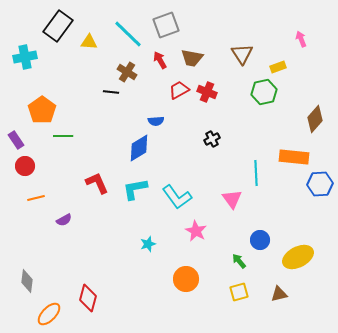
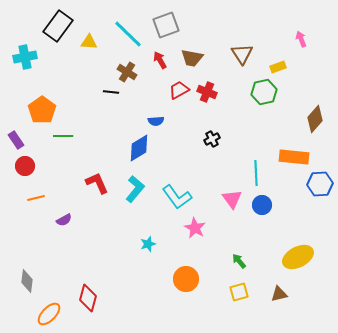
cyan L-shape at (135, 189): rotated 140 degrees clockwise
pink star at (196, 231): moved 1 px left, 3 px up
blue circle at (260, 240): moved 2 px right, 35 px up
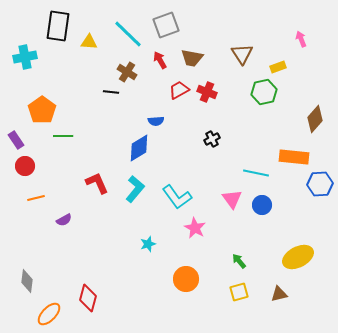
black rectangle at (58, 26): rotated 28 degrees counterclockwise
cyan line at (256, 173): rotated 75 degrees counterclockwise
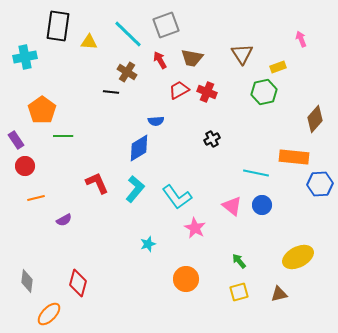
pink triangle at (232, 199): moved 7 px down; rotated 15 degrees counterclockwise
red diamond at (88, 298): moved 10 px left, 15 px up
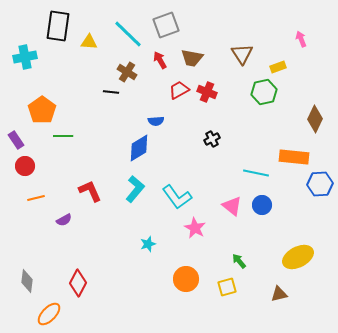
brown diamond at (315, 119): rotated 16 degrees counterclockwise
red L-shape at (97, 183): moved 7 px left, 8 px down
red diamond at (78, 283): rotated 12 degrees clockwise
yellow square at (239, 292): moved 12 px left, 5 px up
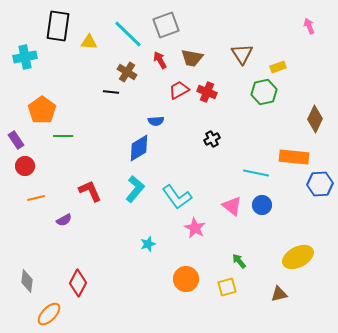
pink arrow at (301, 39): moved 8 px right, 13 px up
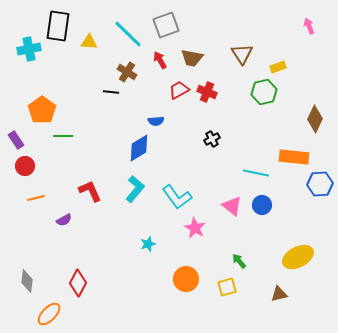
cyan cross at (25, 57): moved 4 px right, 8 px up
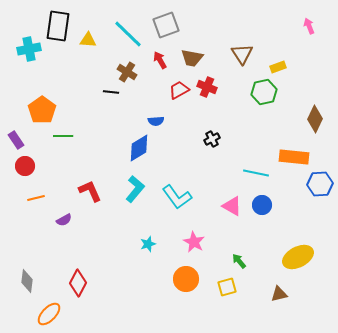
yellow triangle at (89, 42): moved 1 px left, 2 px up
red cross at (207, 92): moved 5 px up
pink triangle at (232, 206): rotated 10 degrees counterclockwise
pink star at (195, 228): moved 1 px left, 14 px down
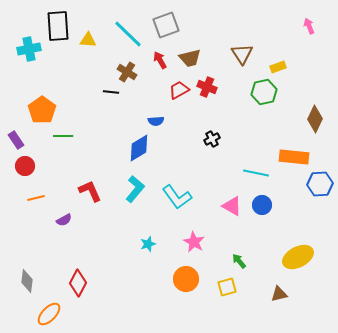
black rectangle at (58, 26): rotated 12 degrees counterclockwise
brown trapezoid at (192, 58): moved 2 px left; rotated 25 degrees counterclockwise
